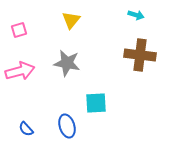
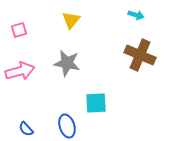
brown cross: rotated 16 degrees clockwise
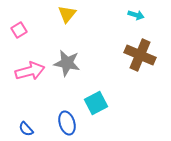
yellow triangle: moved 4 px left, 6 px up
pink square: rotated 14 degrees counterclockwise
pink arrow: moved 10 px right
cyan square: rotated 25 degrees counterclockwise
blue ellipse: moved 3 px up
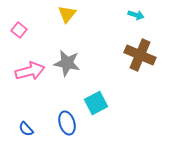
pink square: rotated 21 degrees counterclockwise
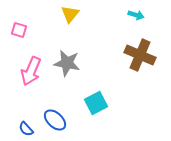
yellow triangle: moved 3 px right
pink square: rotated 21 degrees counterclockwise
pink arrow: moved 1 px right; rotated 128 degrees clockwise
blue ellipse: moved 12 px left, 3 px up; rotated 30 degrees counterclockwise
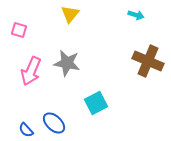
brown cross: moved 8 px right, 6 px down
blue ellipse: moved 1 px left, 3 px down
blue semicircle: moved 1 px down
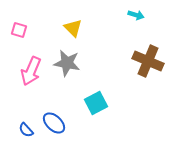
yellow triangle: moved 3 px right, 14 px down; rotated 24 degrees counterclockwise
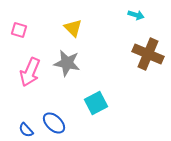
brown cross: moved 7 px up
pink arrow: moved 1 px left, 1 px down
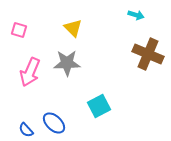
gray star: rotated 12 degrees counterclockwise
cyan square: moved 3 px right, 3 px down
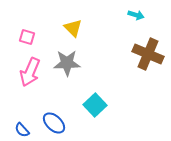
pink square: moved 8 px right, 7 px down
cyan square: moved 4 px left, 1 px up; rotated 15 degrees counterclockwise
blue semicircle: moved 4 px left
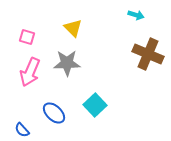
blue ellipse: moved 10 px up
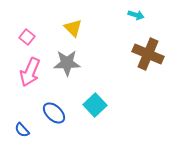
pink square: rotated 21 degrees clockwise
